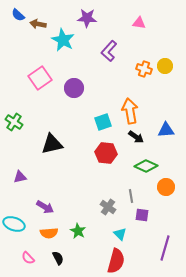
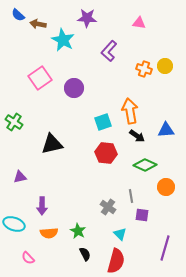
black arrow: moved 1 px right, 1 px up
green diamond: moved 1 px left, 1 px up
purple arrow: moved 3 px left, 1 px up; rotated 60 degrees clockwise
black semicircle: moved 27 px right, 4 px up
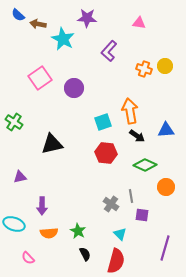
cyan star: moved 1 px up
gray cross: moved 3 px right, 3 px up
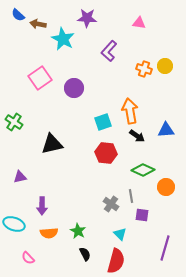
green diamond: moved 2 px left, 5 px down
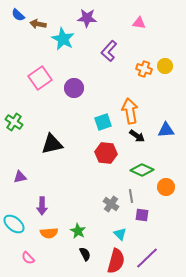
green diamond: moved 1 px left
cyan ellipse: rotated 20 degrees clockwise
purple line: moved 18 px left, 10 px down; rotated 30 degrees clockwise
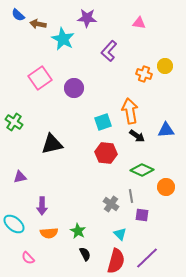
orange cross: moved 5 px down
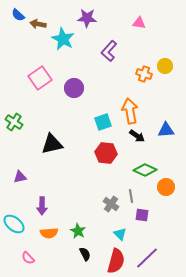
green diamond: moved 3 px right
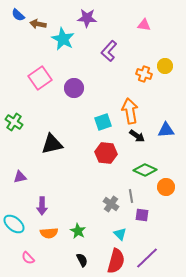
pink triangle: moved 5 px right, 2 px down
black semicircle: moved 3 px left, 6 px down
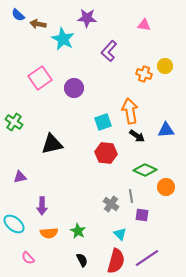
purple line: rotated 10 degrees clockwise
